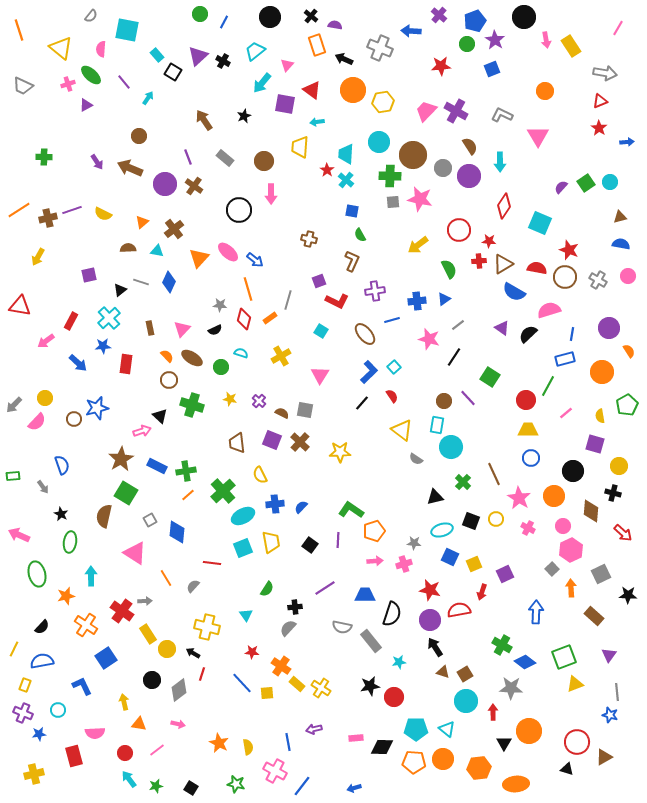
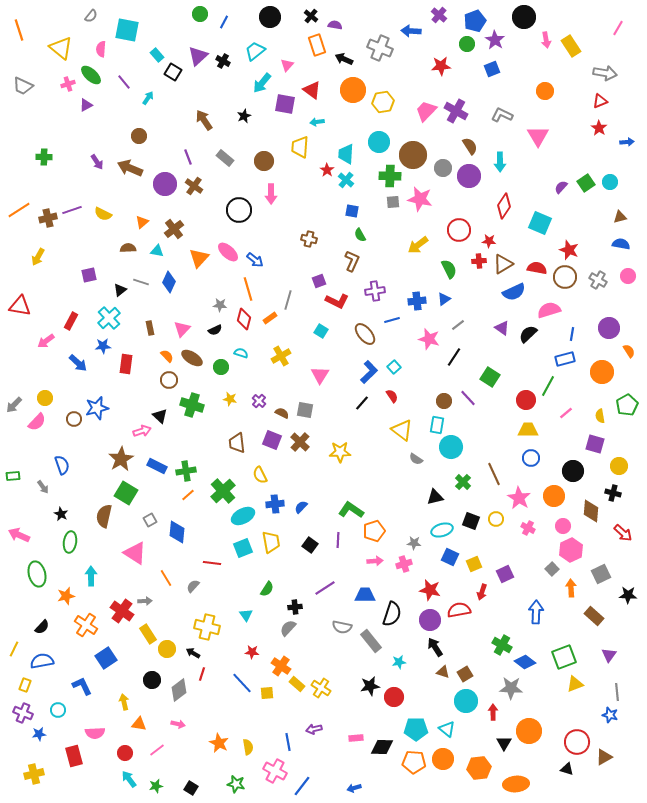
blue semicircle at (514, 292): rotated 55 degrees counterclockwise
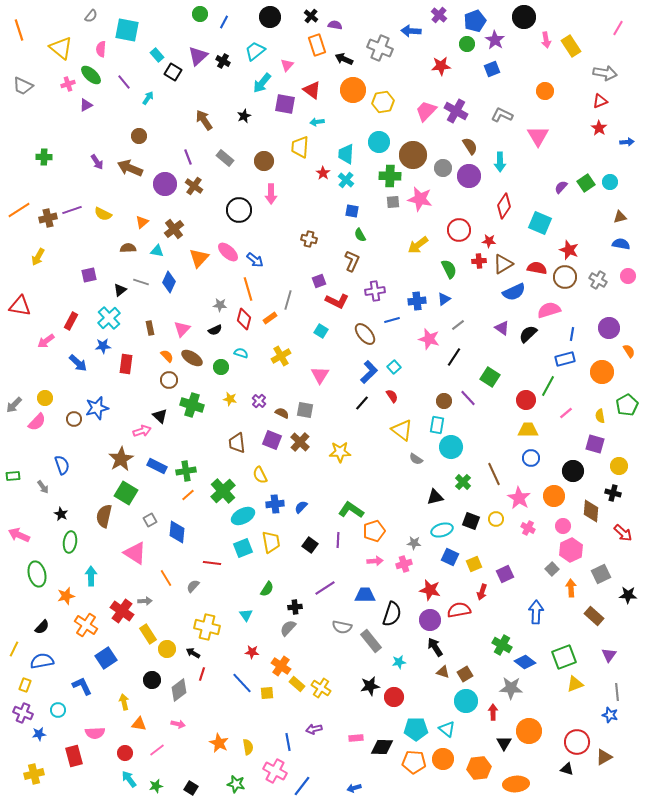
red star at (327, 170): moved 4 px left, 3 px down
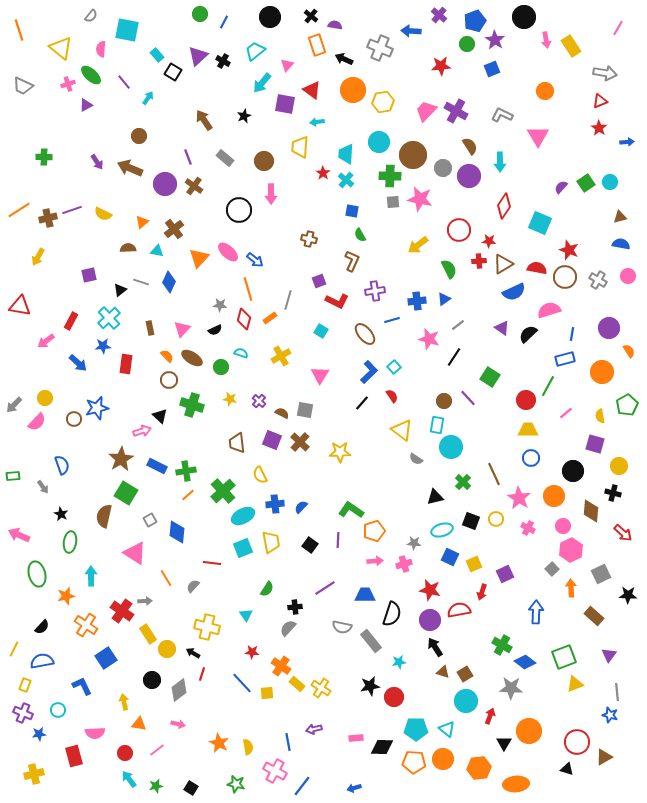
red arrow at (493, 712): moved 3 px left, 4 px down; rotated 21 degrees clockwise
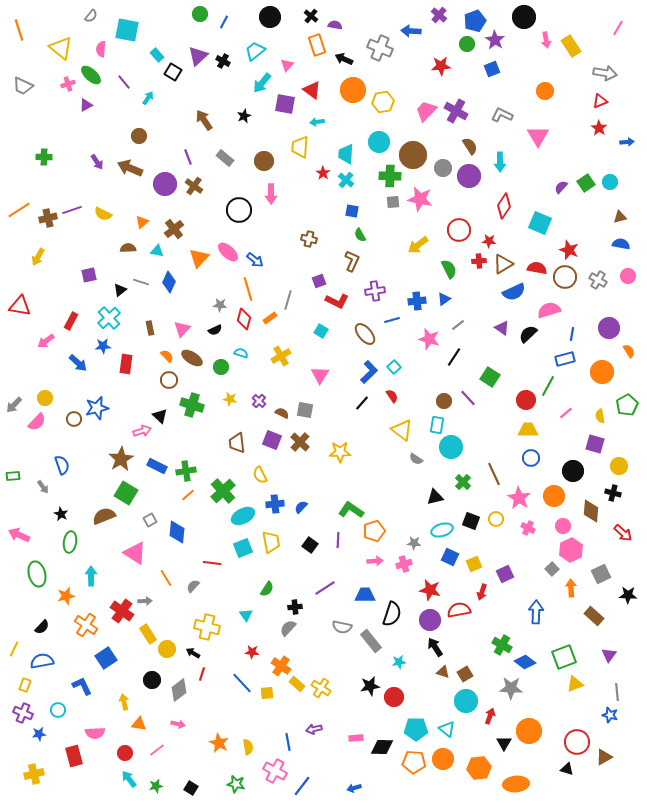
brown semicircle at (104, 516): rotated 55 degrees clockwise
